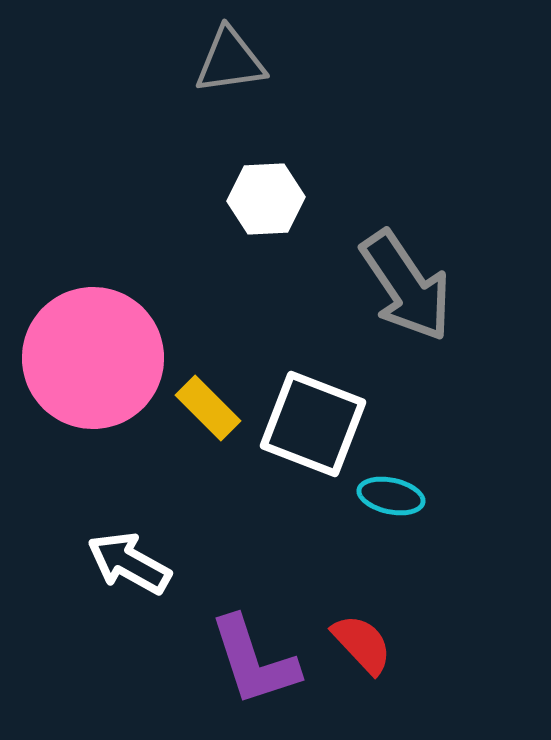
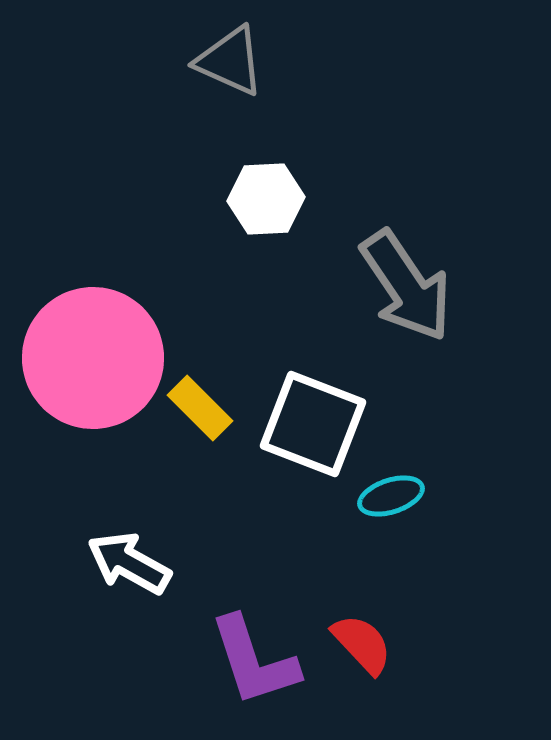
gray triangle: rotated 32 degrees clockwise
yellow rectangle: moved 8 px left
cyan ellipse: rotated 30 degrees counterclockwise
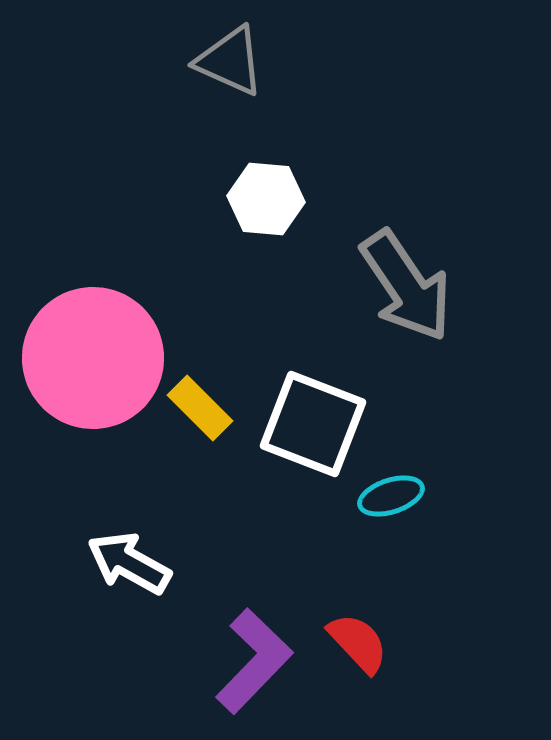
white hexagon: rotated 8 degrees clockwise
red semicircle: moved 4 px left, 1 px up
purple L-shape: rotated 118 degrees counterclockwise
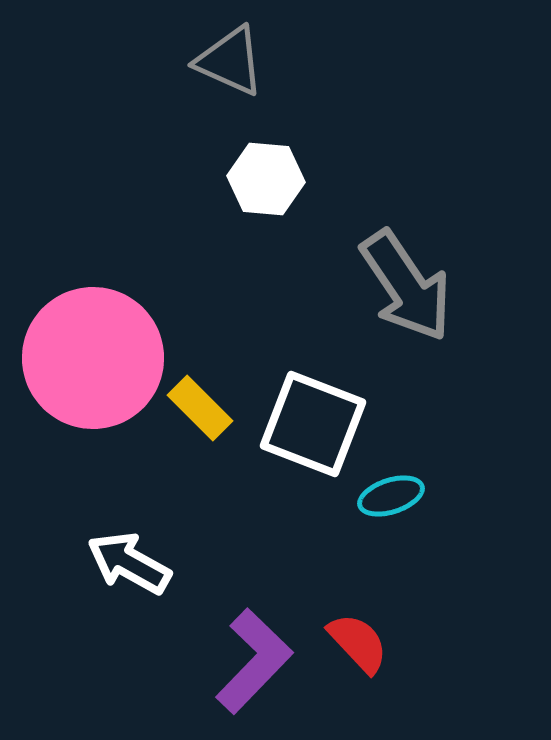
white hexagon: moved 20 px up
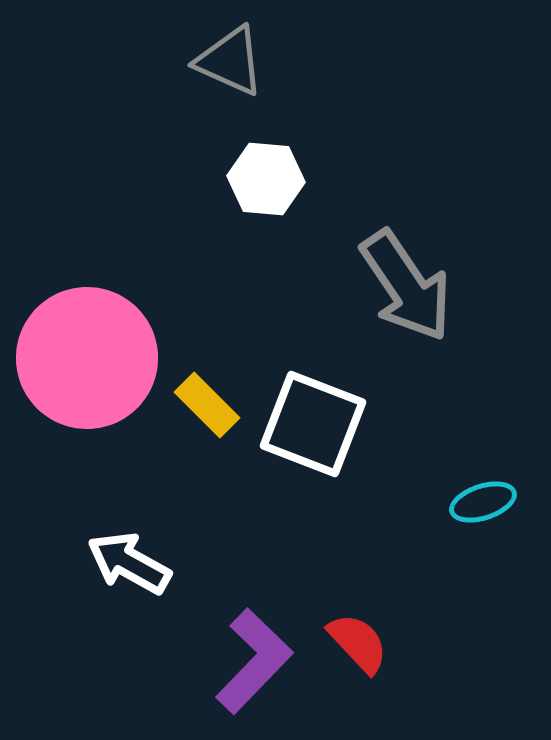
pink circle: moved 6 px left
yellow rectangle: moved 7 px right, 3 px up
cyan ellipse: moved 92 px right, 6 px down
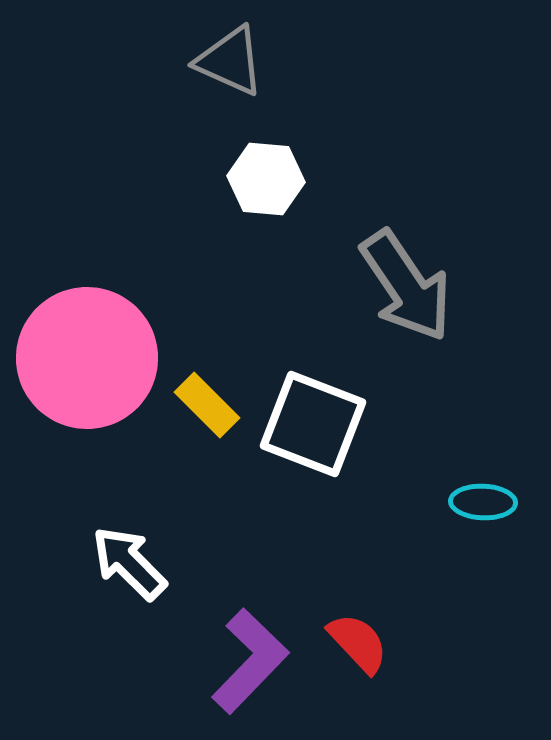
cyan ellipse: rotated 20 degrees clockwise
white arrow: rotated 16 degrees clockwise
purple L-shape: moved 4 px left
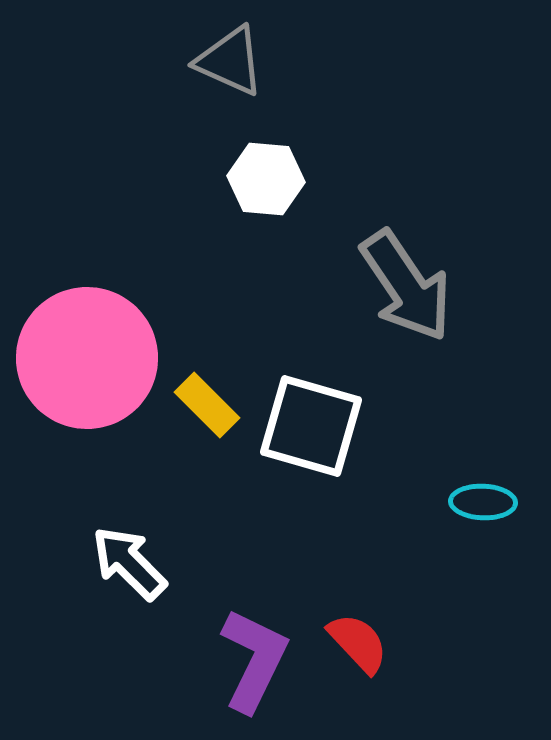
white square: moved 2 px left, 2 px down; rotated 5 degrees counterclockwise
purple L-shape: moved 4 px right, 1 px up; rotated 18 degrees counterclockwise
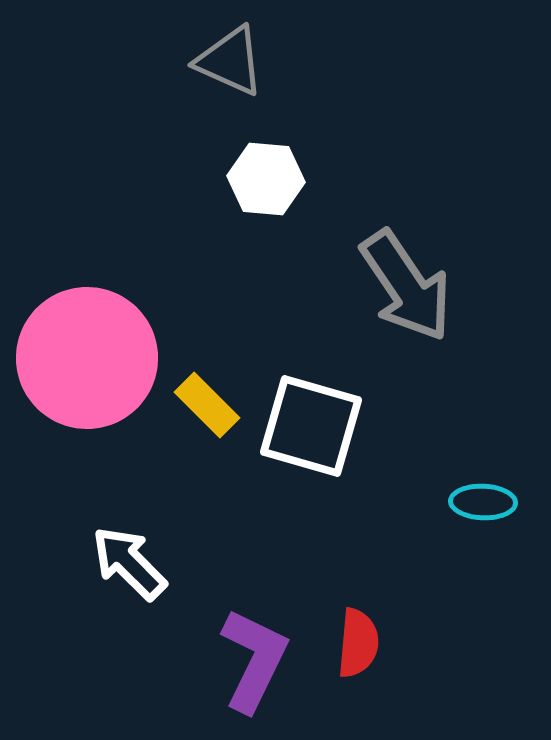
red semicircle: rotated 48 degrees clockwise
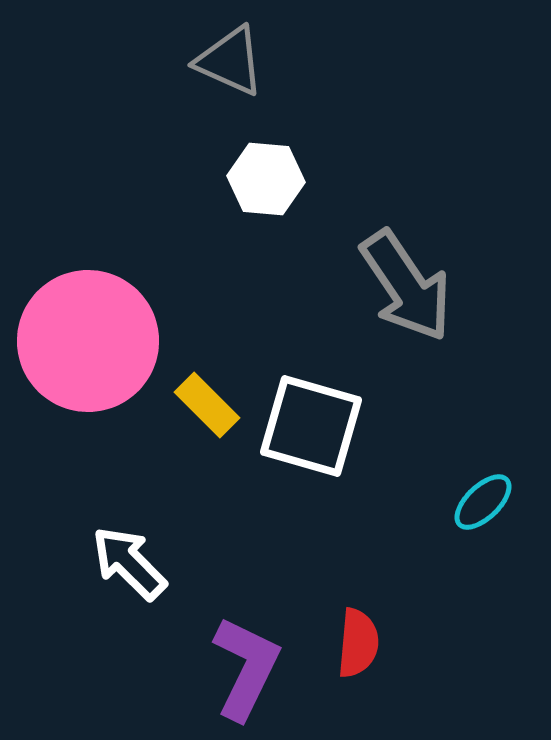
pink circle: moved 1 px right, 17 px up
cyan ellipse: rotated 46 degrees counterclockwise
purple L-shape: moved 8 px left, 8 px down
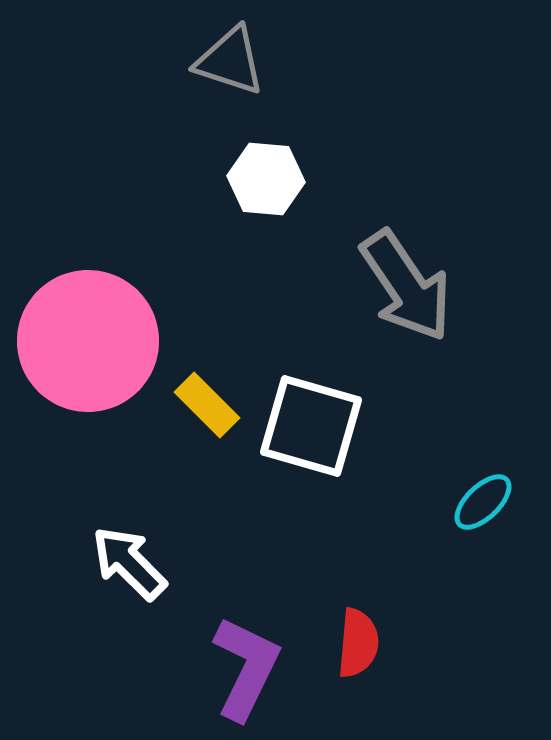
gray triangle: rotated 6 degrees counterclockwise
